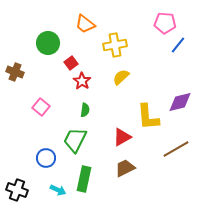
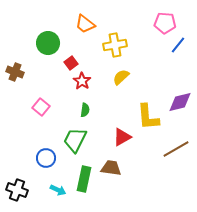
brown trapezoid: moved 14 px left; rotated 35 degrees clockwise
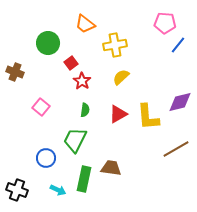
red triangle: moved 4 px left, 23 px up
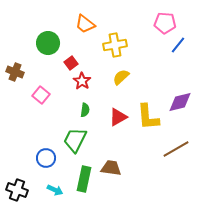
pink square: moved 12 px up
red triangle: moved 3 px down
cyan arrow: moved 3 px left
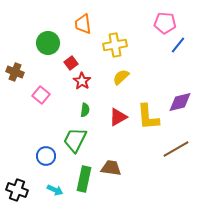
orange trapezoid: moved 2 px left; rotated 45 degrees clockwise
blue circle: moved 2 px up
